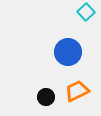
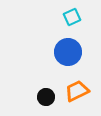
cyan square: moved 14 px left, 5 px down; rotated 18 degrees clockwise
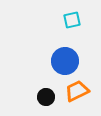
cyan square: moved 3 px down; rotated 12 degrees clockwise
blue circle: moved 3 px left, 9 px down
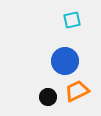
black circle: moved 2 px right
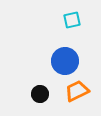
black circle: moved 8 px left, 3 px up
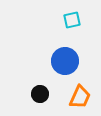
orange trapezoid: moved 3 px right, 6 px down; rotated 140 degrees clockwise
